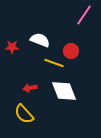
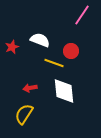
pink line: moved 2 px left
red star: rotated 24 degrees counterclockwise
white diamond: rotated 16 degrees clockwise
yellow semicircle: rotated 75 degrees clockwise
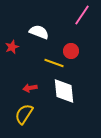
white semicircle: moved 1 px left, 8 px up
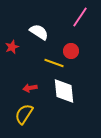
pink line: moved 2 px left, 2 px down
white semicircle: rotated 12 degrees clockwise
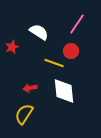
pink line: moved 3 px left, 7 px down
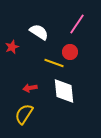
red circle: moved 1 px left, 1 px down
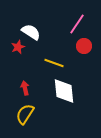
white semicircle: moved 8 px left
red star: moved 6 px right
red circle: moved 14 px right, 6 px up
red arrow: moved 5 px left; rotated 88 degrees clockwise
yellow semicircle: moved 1 px right
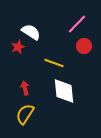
pink line: rotated 10 degrees clockwise
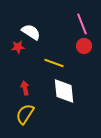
pink line: moved 5 px right; rotated 65 degrees counterclockwise
red star: rotated 16 degrees clockwise
